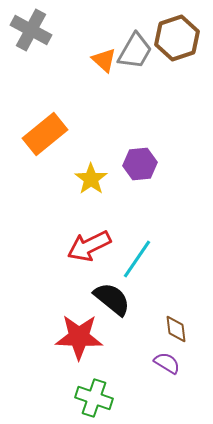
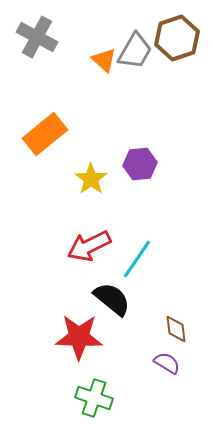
gray cross: moved 6 px right, 7 px down
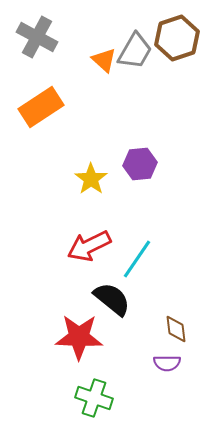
orange rectangle: moved 4 px left, 27 px up; rotated 6 degrees clockwise
purple semicircle: rotated 148 degrees clockwise
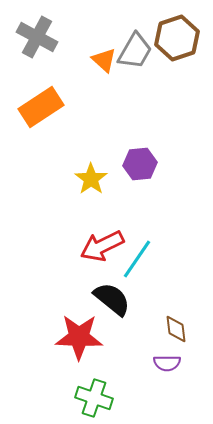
red arrow: moved 13 px right
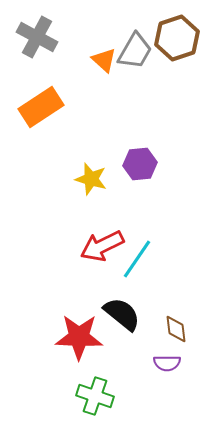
yellow star: rotated 20 degrees counterclockwise
black semicircle: moved 10 px right, 15 px down
green cross: moved 1 px right, 2 px up
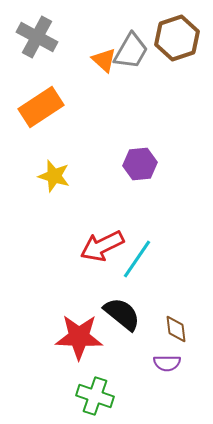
gray trapezoid: moved 4 px left
yellow star: moved 37 px left, 3 px up
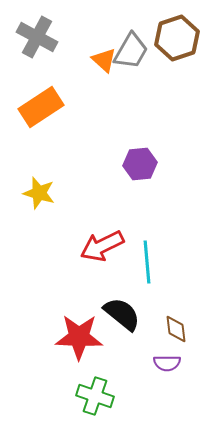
yellow star: moved 15 px left, 17 px down
cyan line: moved 10 px right, 3 px down; rotated 39 degrees counterclockwise
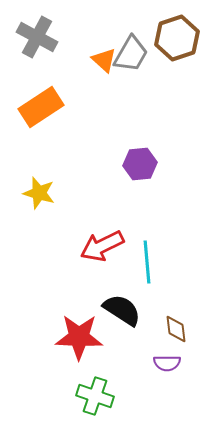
gray trapezoid: moved 3 px down
black semicircle: moved 4 px up; rotated 6 degrees counterclockwise
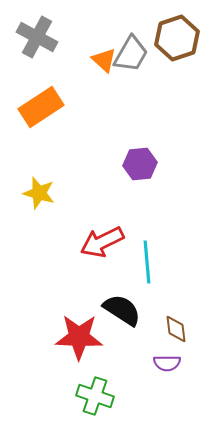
red arrow: moved 4 px up
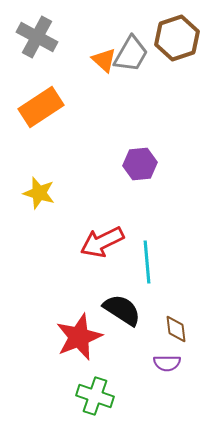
red star: rotated 24 degrees counterclockwise
